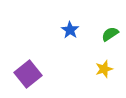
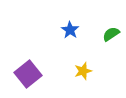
green semicircle: moved 1 px right
yellow star: moved 21 px left, 2 px down
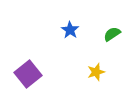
green semicircle: moved 1 px right
yellow star: moved 13 px right, 1 px down
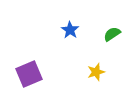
purple square: moved 1 px right; rotated 16 degrees clockwise
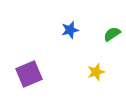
blue star: rotated 24 degrees clockwise
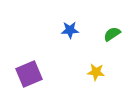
blue star: rotated 12 degrees clockwise
yellow star: rotated 24 degrees clockwise
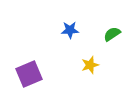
yellow star: moved 6 px left, 7 px up; rotated 24 degrees counterclockwise
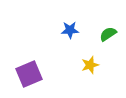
green semicircle: moved 4 px left
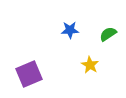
yellow star: rotated 24 degrees counterclockwise
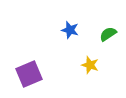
blue star: rotated 18 degrees clockwise
yellow star: rotated 12 degrees counterclockwise
